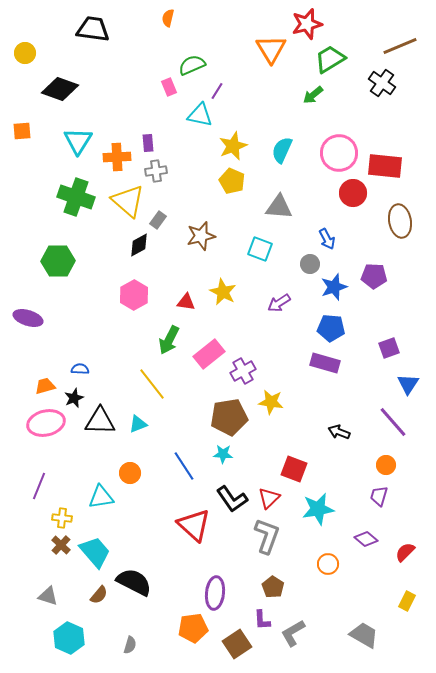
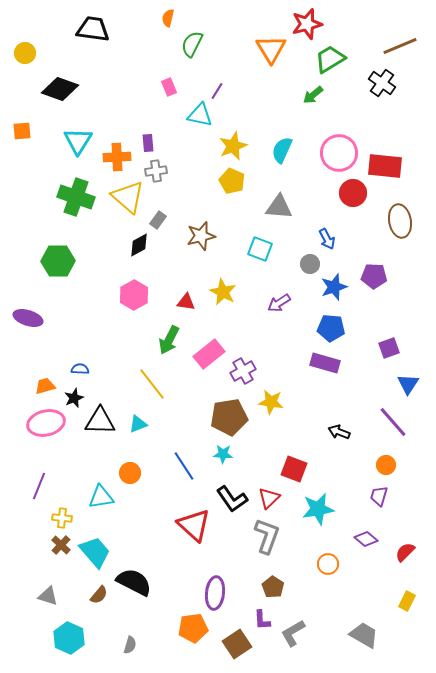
green semicircle at (192, 65): moved 21 px up; rotated 40 degrees counterclockwise
yellow triangle at (128, 201): moved 4 px up
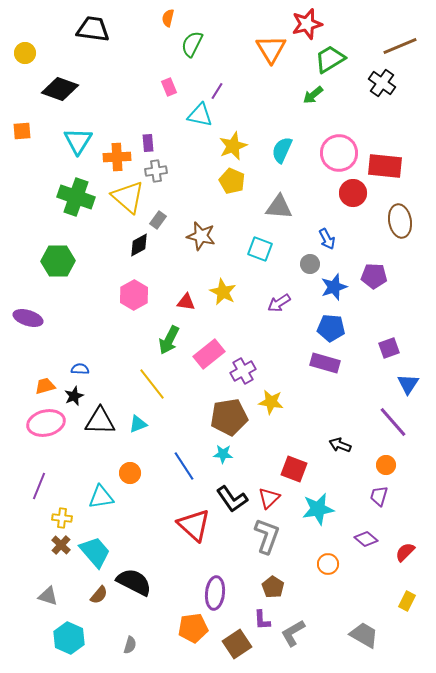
brown star at (201, 236): rotated 28 degrees clockwise
black star at (74, 398): moved 2 px up
black arrow at (339, 432): moved 1 px right, 13 px down
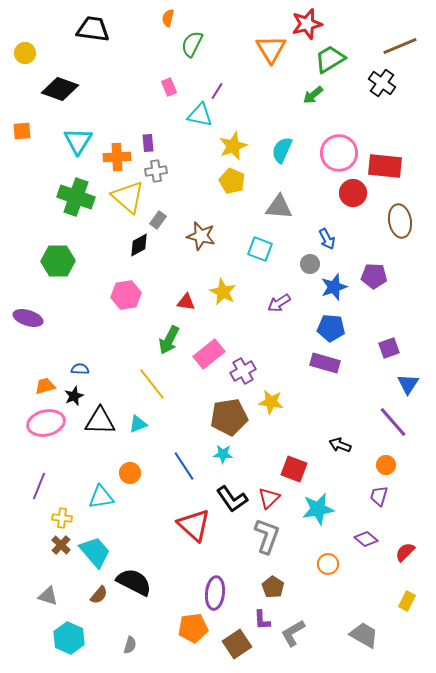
pink hexagon at (134, 295): moved 8 px left; rotated 20 degrees clockwise
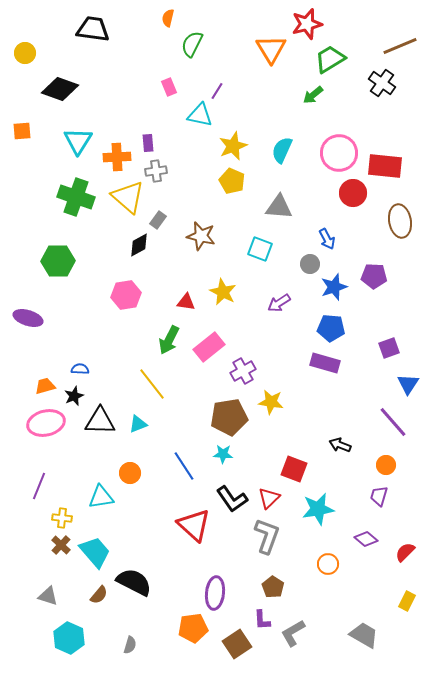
pink rectangle at (209, 354): moved 7 px up
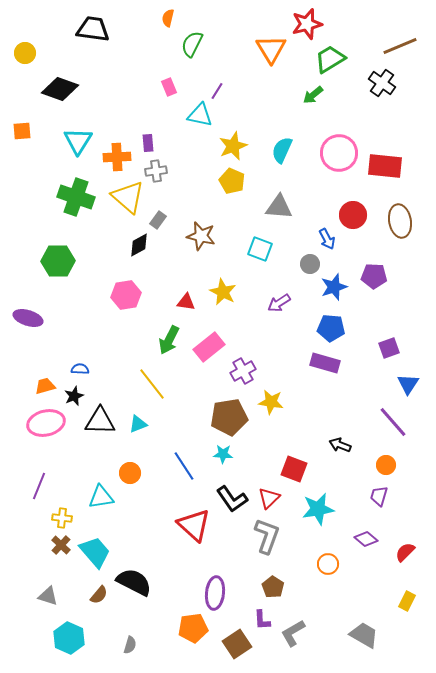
red circle at (353, 193): moved 22 px down
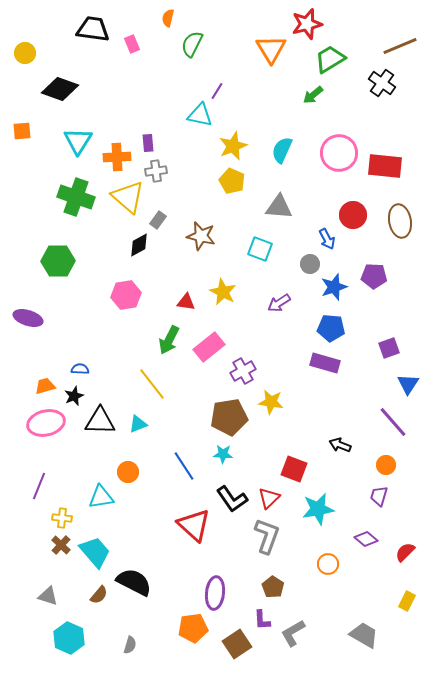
pink rectangle at (169, 87): moved 37 px left, 43 px up
orange circle at (130, 473): moved 2 px left, 1 px up
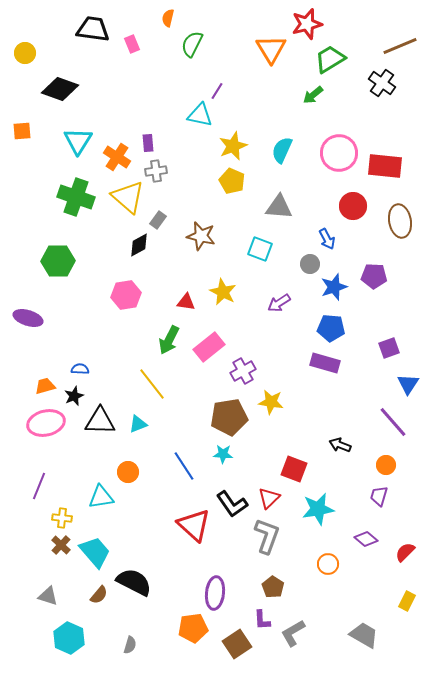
orange cross at (117, 157): rotated 36 degrees clockwise
red circle at (353, 215): moved 9 px up
black L-shape at (232, 499): moved 5 px down
